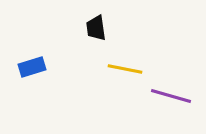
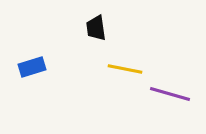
purple line: moved 1 px left, 2 px up
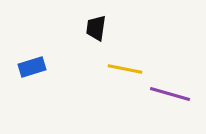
black trapezoid: rotated 16 degrees clockwise
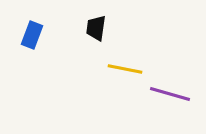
blue rectangle: moved 32 px up; rotated 52 degrees counterclockwise
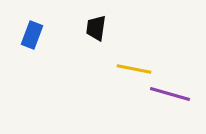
yellow line: moved 9 px right
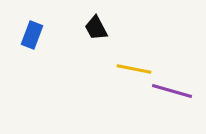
black trapezoid: rotated 36 degrees counterclockwise
purple line: moved 2 px right, 3 px up
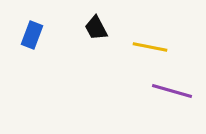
yellow line: moved 16 px right, 22 px up
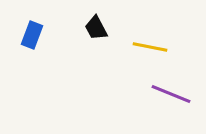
purple line: moved 1 px left, 3 px down; rotated 6 degrees clockwise
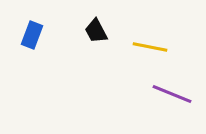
black trapezoid: moved 3 px down
purple line: moved 1 px right
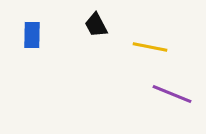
black trapezoid: moved 6 px up
blue rectangle: rotated 20 degrees counterclockwise
